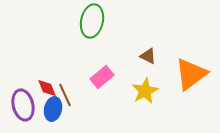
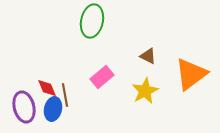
brown line: rotated 15 degrees clockwise
purple ellipse: moved 1 px right, 2 px down
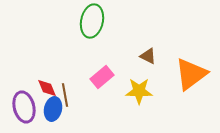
yellow star: moved 6 px left; rotated 28 degrees clockwise
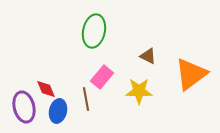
green ellipse: moved 2 px right, 10 px down
pink rectangle: rotated 10 degrees counterclockwise
red diamond: moved 1 px left, 1 px down
brown line: moved 21 px right, 4 px down
blue ellipse: moved 5 px right, 2 px down
